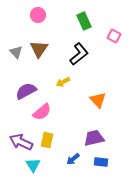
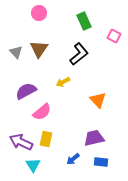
pink circle: moved 1 px right, 2 px up
yellow rectangle: moved 1 px left, 1 px up
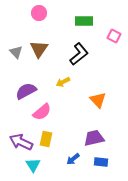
green rectangle: rotated 66 degrees counterclockwise
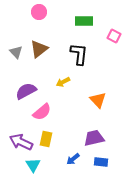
pink circle: moved 1 px up
brown triangle: rotated 18 degrees clockwise
black L-shape: rotated 45 degrees counterclockwise
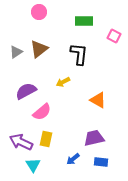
gray triangle: rotated 40 degrees clockwise
orange triangle: rotated 18 degrees counterclockwise
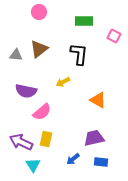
gray triangle: moved 3 px down; rotated 40 degrees clockwise
purple semicircle: rotated 140 degrees counterclockwise
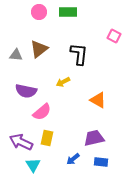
green rectangle: moved 16 px left, 9 px up
yellow rectangle: moved 1 px right, 1 px up
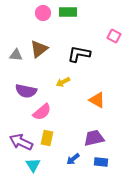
pink circle: moved 4 px right, 1 px down
black L-shape: rotated 85 degrees counterclockwise
orange triangle: moved 1 px left
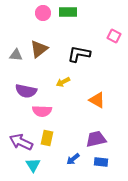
pink semicircle: moved 1 px up; rotated 42 degrees clockwise
purple trapezoid: moved 2 px right, 1 px down
